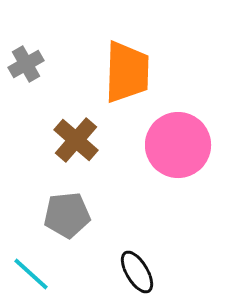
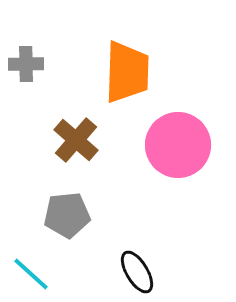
gray cross: rotated 28 degrees clockwise
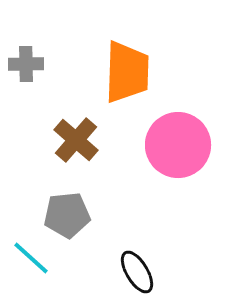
cyan line: moved 16 px up
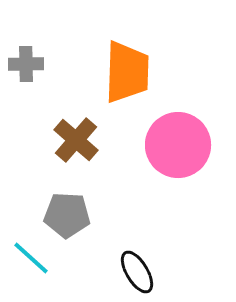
gray pentagon: rotated 9 degrees clockwise
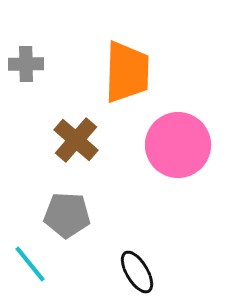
cyan line: moved 1 px left, 6 px down; rotated 9 degrees clockwise
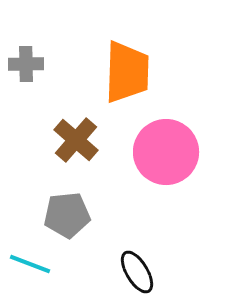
pink circle: moved 12 px left, 7 px down
gray pentagon: rotated 9 degrees counterclockwise
cyan line: rotated 30 degrees counterclockwise
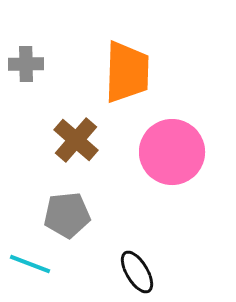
pink circle: moved 6 px right
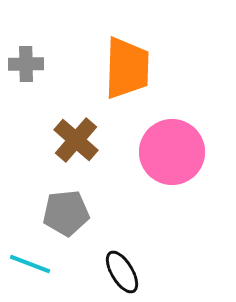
orange trapezoid: moved 4 px up
gray pentagon: moved 1 px left, 2 px up
black ellipse: moved 15 px left
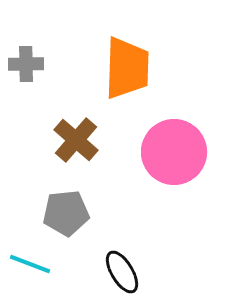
pink circle: moved 2 px right
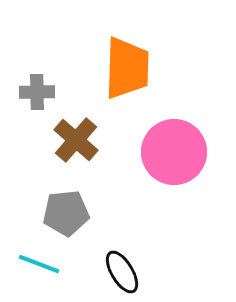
gray cross: moved 11 px right, 28 px down
cyan line: moved 9 px right
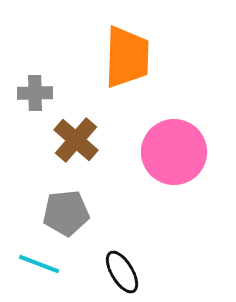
orange trapezoid: moved 11 px up
gray cross: moved 2 px left, 1 px down
